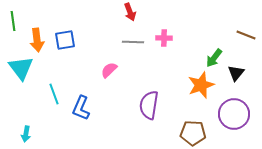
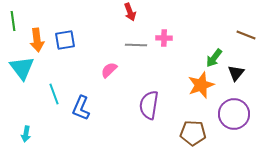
gray line: moved 3 px right, 3 px down
cyan triangle: moved 1 px right
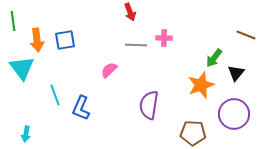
cyan line: moved 1 px right, 1 px down
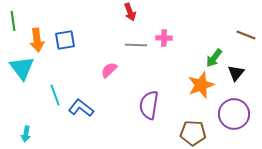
blue L-shape: rotated 105 degrees clockwise
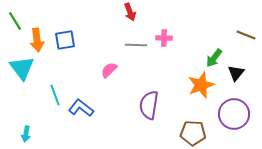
green line: moved 2 px right; rotated 24 degrees counterclockwise
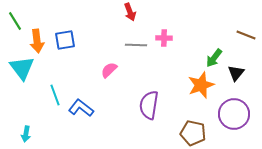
orange arrow: moved 1 px down
brown pentagon: rotated 10 degrees clockwise
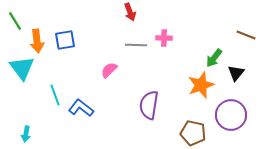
purple circle: moved 3 px left, 1 px down
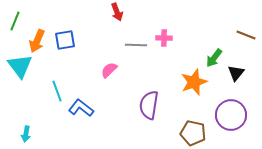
red arrow: moved 13 px left
green line: rotated 54 degrees clockwise
orange arrow: rotated 30 degrees clockwise
cyan triangle: moved 2 px left, 2 px up
orange star: moved 7 px left, 3 px up
cyan line: moved 2 px right, 4 px up
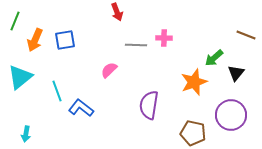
orange arrow: moved 2 px left, 1 px up
green arrow: rotated 12 degrees clockwise
cyan triangle: moved 11 px down; rotated 28 degrees clockwise
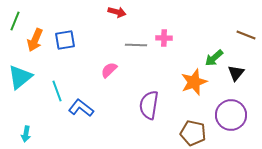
red arrow: rotated 54 degrees counterclockwise
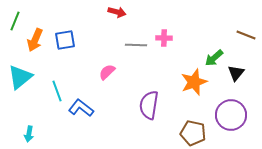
pink semicircle: moved 2 px left, 2 px down
cyan arrow: moved 3 px right
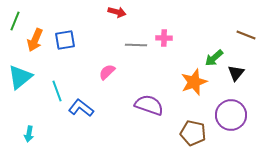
purple semicircle: rotated 100 degrees clockwise
